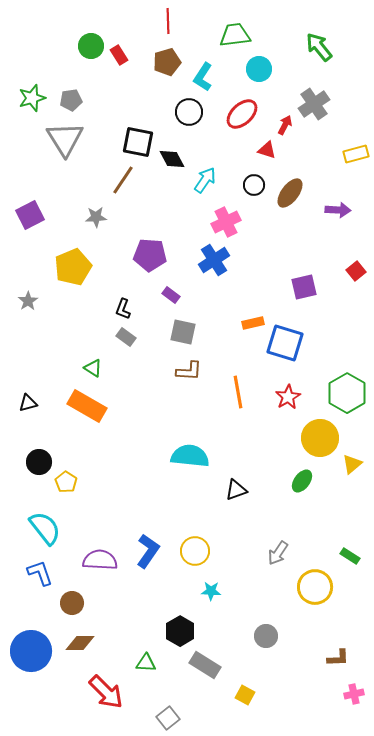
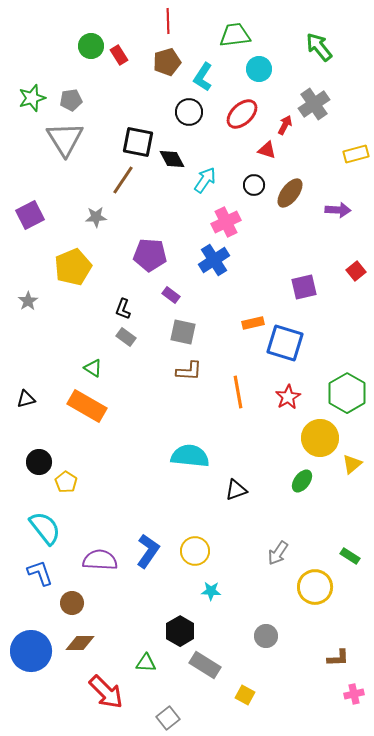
black triangle at (28, 403): moved 2 px left, 4 px up
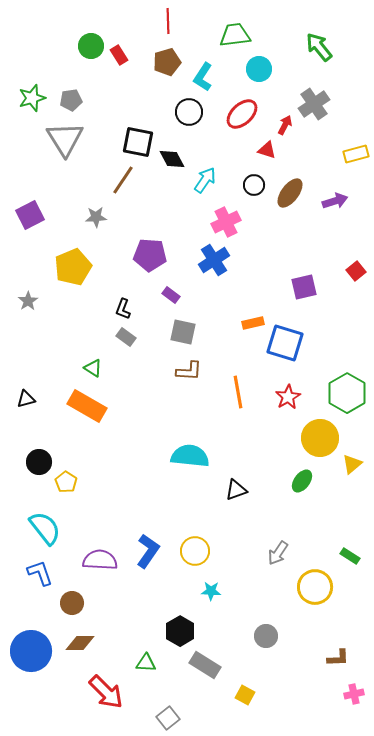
purple arrow at (338, 210): moved 3 px left, 9 px up; rotated 20 degrees counterclockwise
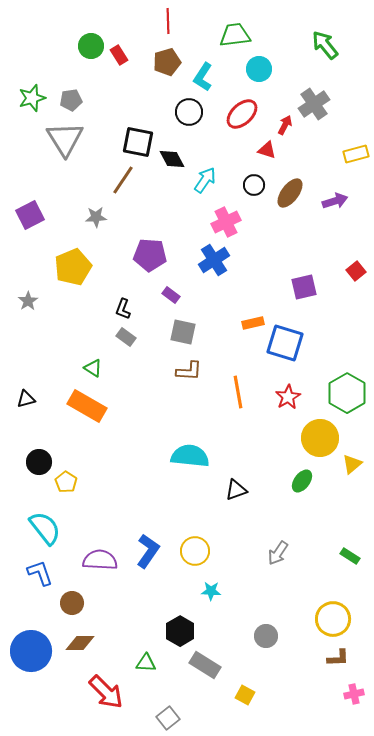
green arrow at (319, 47): moved 6 px right, 2 px up
yellow circle at (315, 587): moved 18 px right, 32 px down
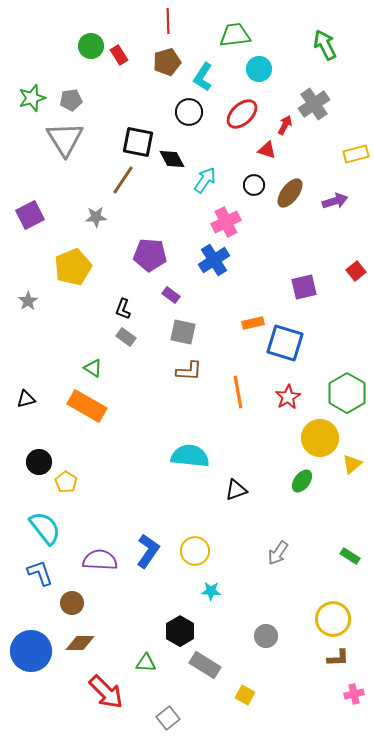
green arrow at (325, 45): rotated 12 degrees clockwise
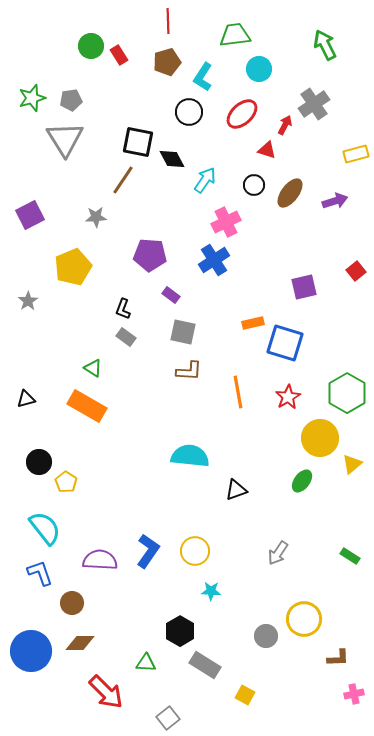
yellow circle at (333, 619): moved 29 px left
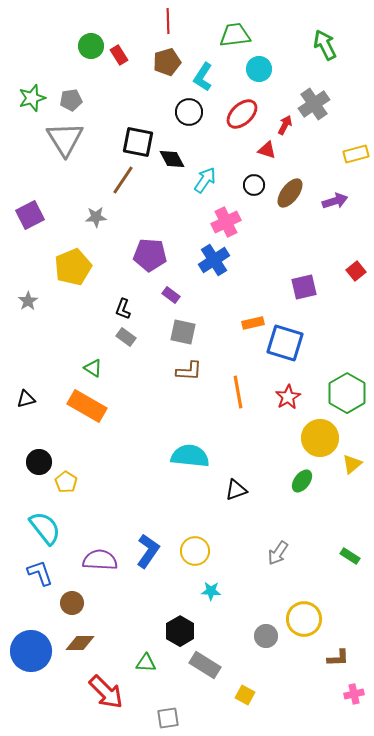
gray square at (168, 718): rotated 30 degrees clockwise
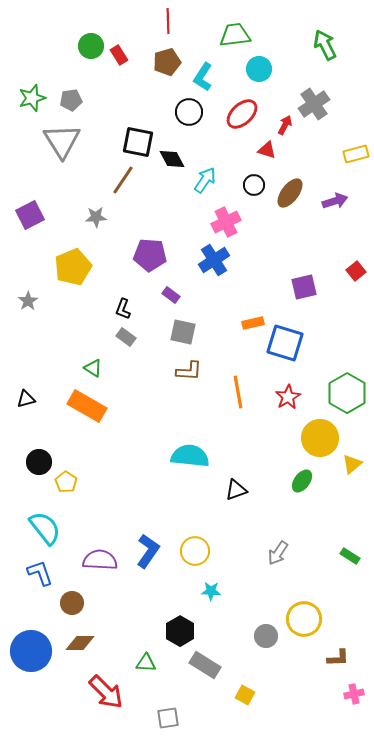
gray triangle at (65, 139): moved 3 px left, 2 px down
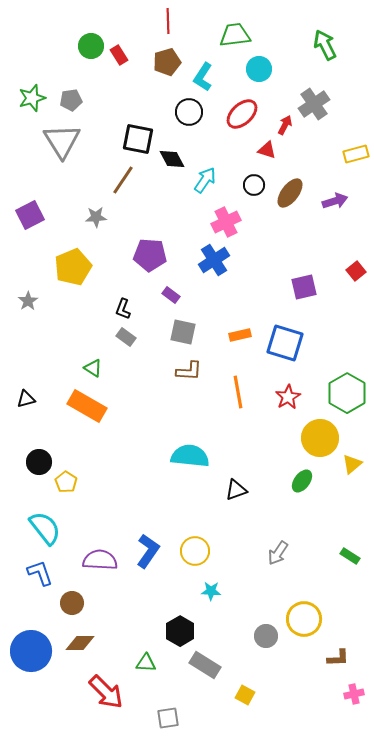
black square at (138, 142): moved 3 px up
orange rectangle at (253, 323): moved 13 px left, 12 px down
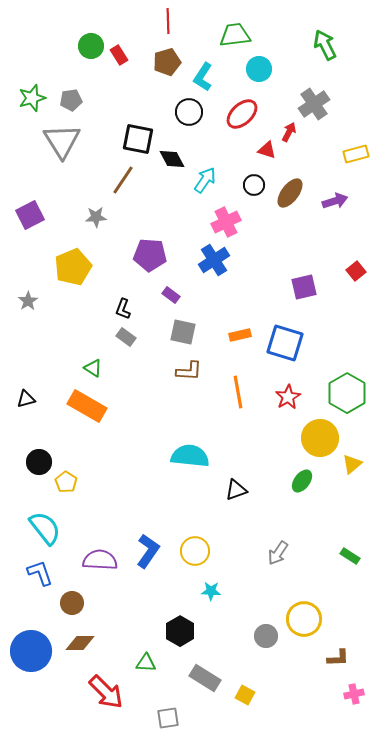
red arrow at (285, 125): moved 4 px right, 7 px down
gray rectangle at (205, 665): moved 13 px down
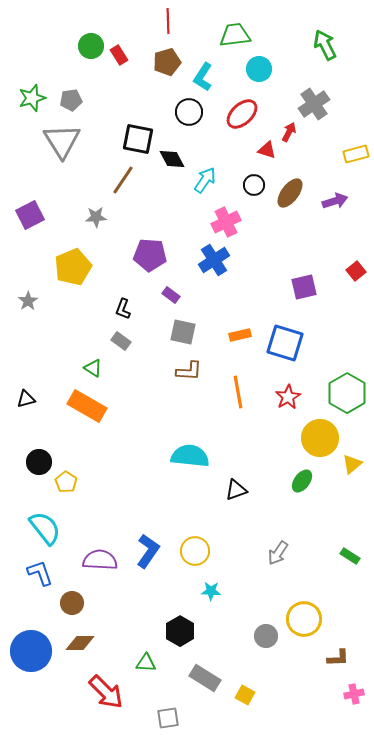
gray rectangle at (126, 337): moved 5 px left, 4 px down
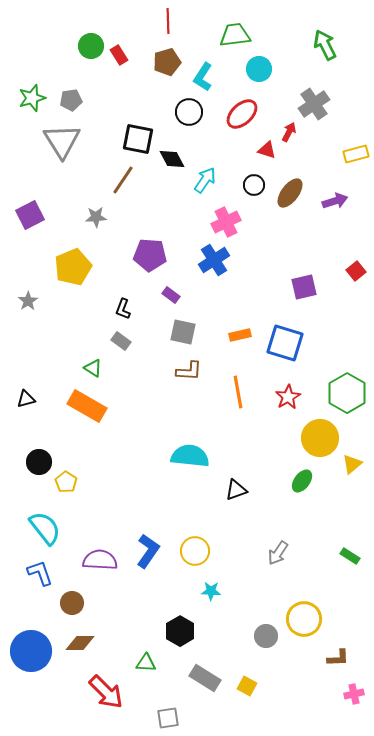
yellow square at (245, 695): moved 2 px right, 9 px up
